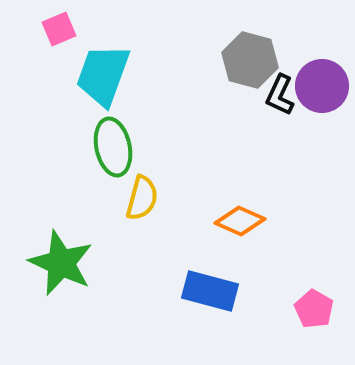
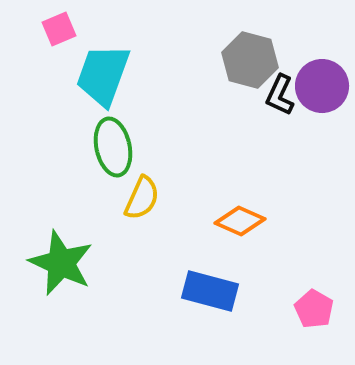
yellow semicircle: rotated 9 degrees clockwise
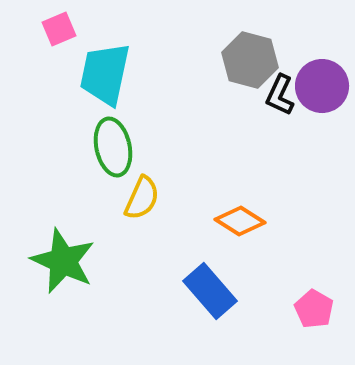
cyan trapezoid: moved 2 px right, 1 px up; rotated 8 degrees counterclockwise
orange diamond: rotated 9 degrees clockwise
green star: moved 2 px right, 2 px up
blue rectangle: rotated 34 degrees clockwise
